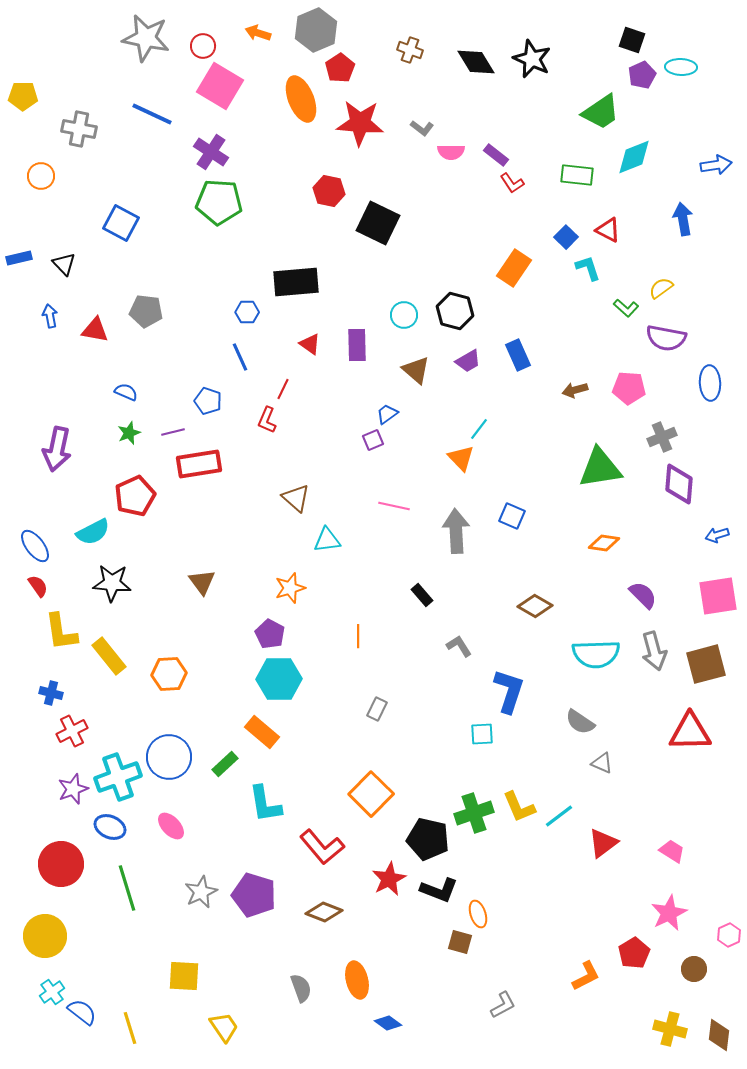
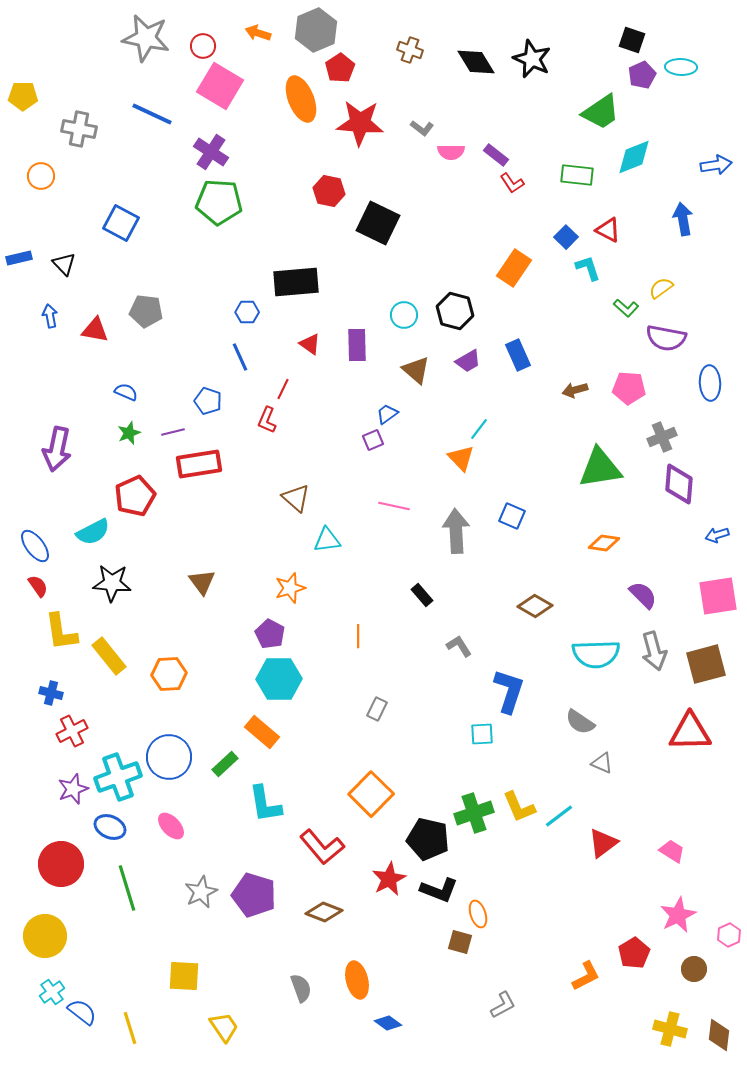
pink star at (669, 913): moved 9 px right, 2 px down
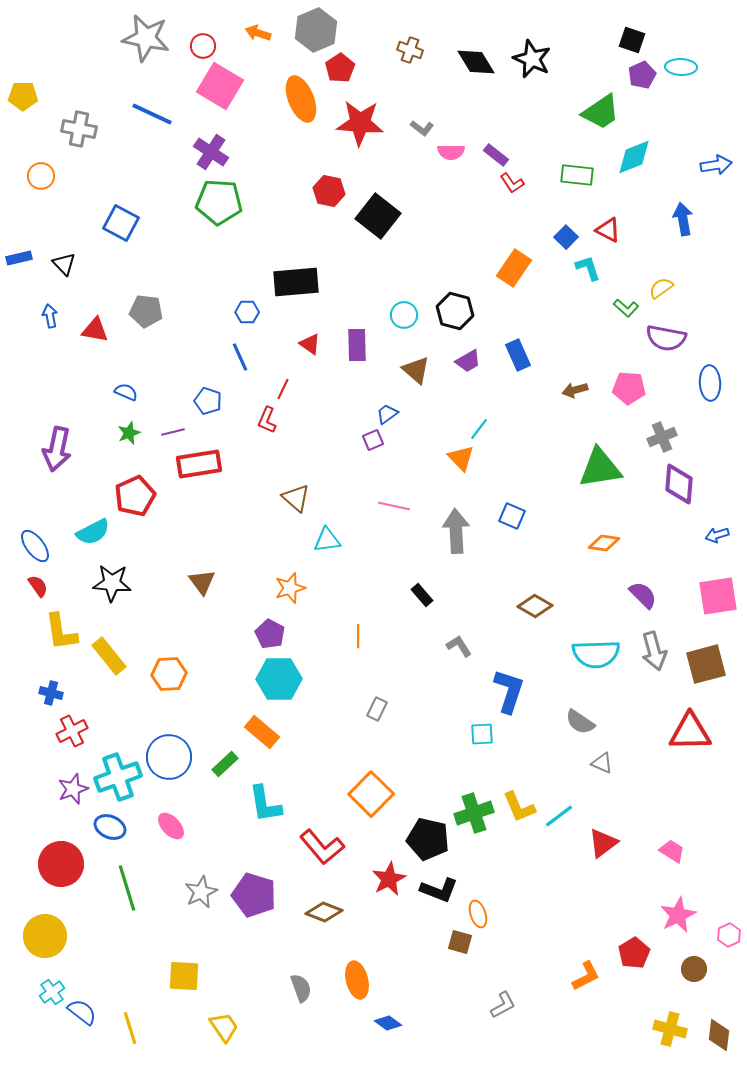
black square at (378, 223): moved 7 px up; rotated 12 degrees clockwise
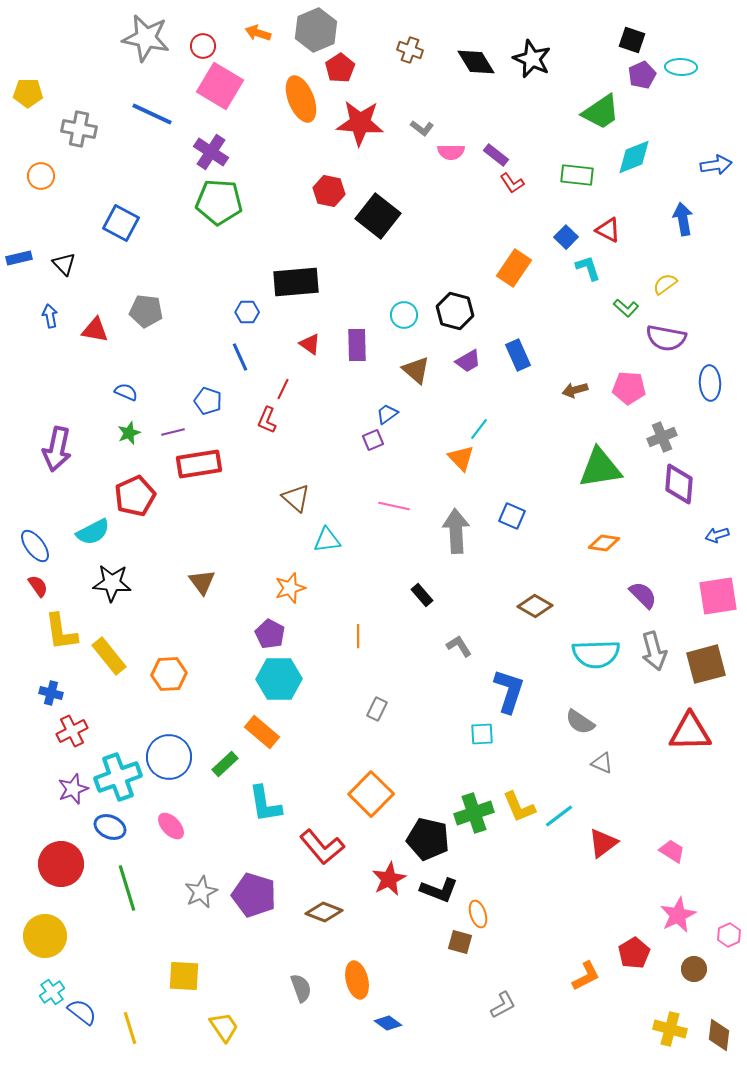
yellow pentagon at (23, 96): moved 5 px right, 3 px up
yellow semicircle at (661, 288): moved 4 px right, 4 px up
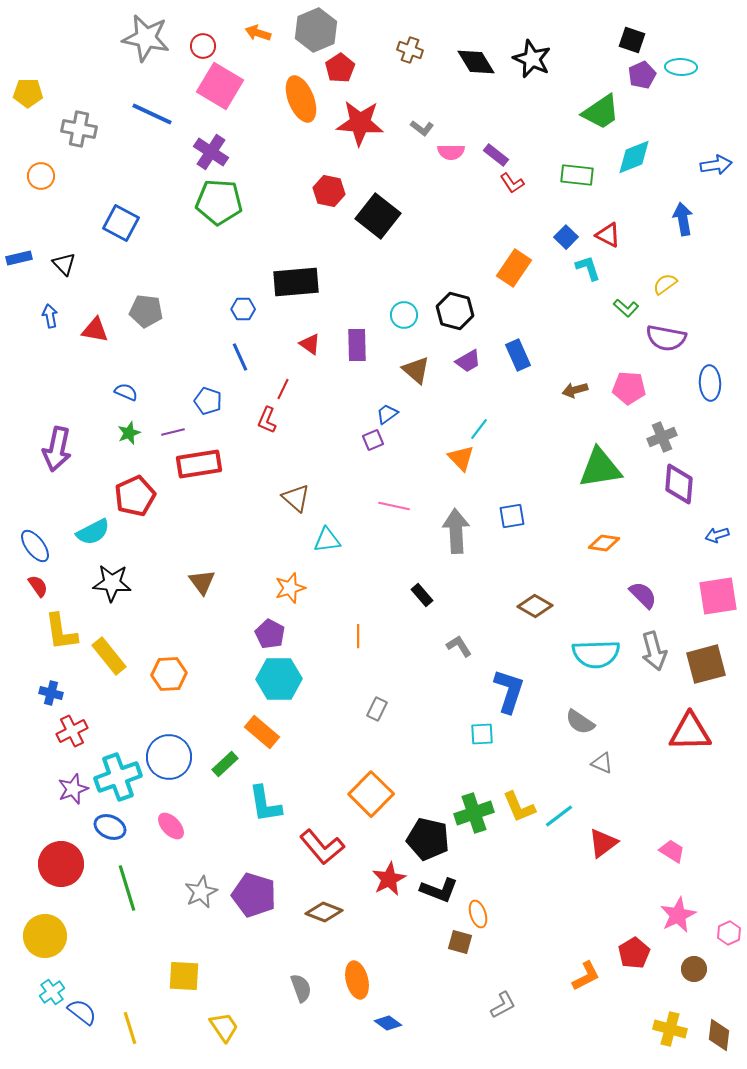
red triangle at (608, 230): moved 5 px down
blue hexagon at (247, 312): moved 4 px left, 3 px up
blue square at (512, 516): rotated 32 degrees counterclockwise
pink hexagon at (729, 935): moved 2 px up
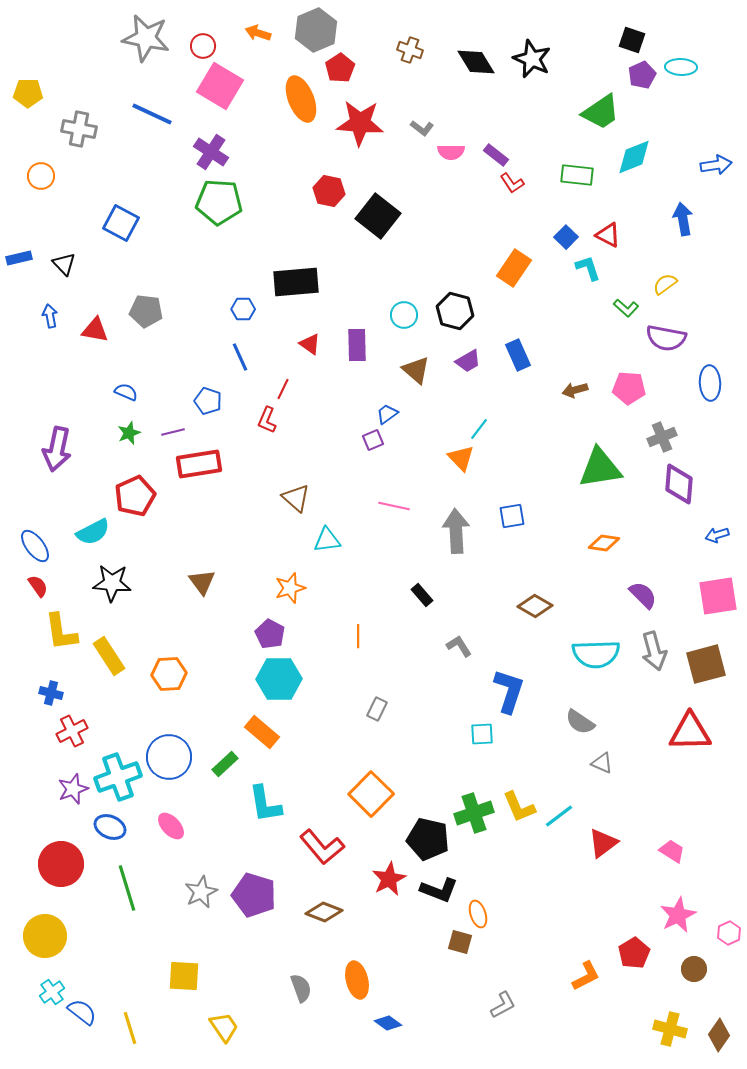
yellow rectangle at (109, 656): rotated 6 degrees clockwise
brown diamond at (719, 1035): rotated 28 degrees clockwise
